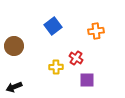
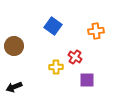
blue square: rotated 18 degrees counterclockwise
red cross: moved 1 px left, 1 px up
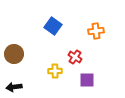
brown circle: moved 8 px down
yellow cross: moved 1 px left, 4 px down
black arrow: rotated 14 degrees clockwise
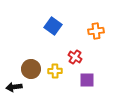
brown circle: moved 17 px right, 15 px down
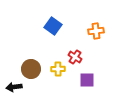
yellow cross: moved 3 px right, 2 px up
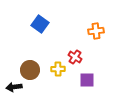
blue square: moved 13 px left, 2 px up
brown circle: moved 1 px left, 1 px down
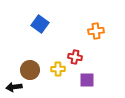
red cross: rotated 24 degrees counterclockwise
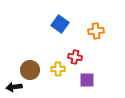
blue square: moved 20 px right
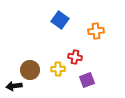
blue square: moved 4 px up
purple square: rotated 21 degrees counterclockwise
black arrow: moved 1 px up
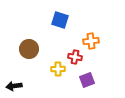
blue square: rotated 18 degrees counterclockwise
orange cross: moved 5 px left, 10 px down
brown circle: moved 1 px left, 21 px up
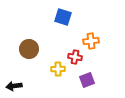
blue square: moved 3 px right, 3 px up
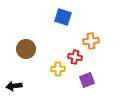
brown circle: moved 3 px left
